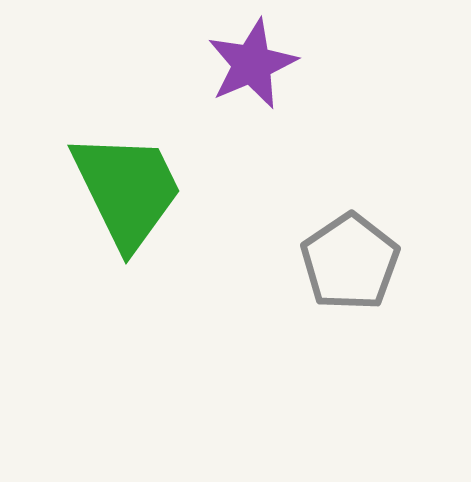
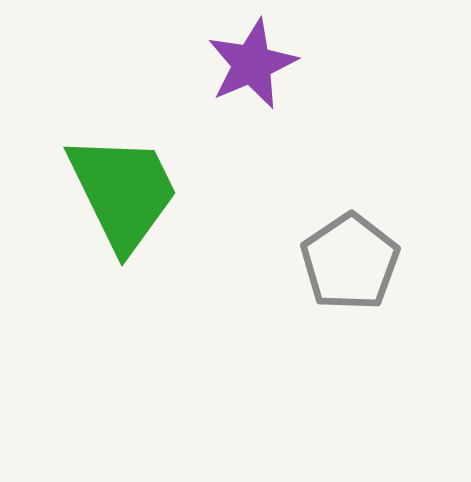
green trapezoid: moved 4 px left, 2 px down
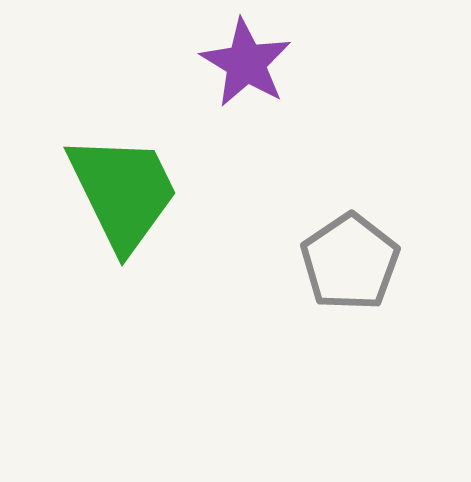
purple star: moved 6 px left, 1 px up; rotated 18 degrees counterclockwise
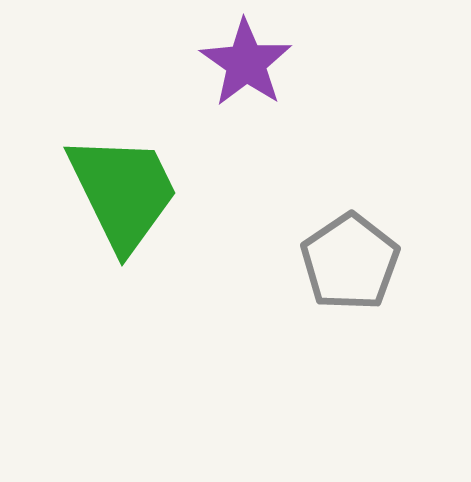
purple star: rotated 4 degrees clockwise
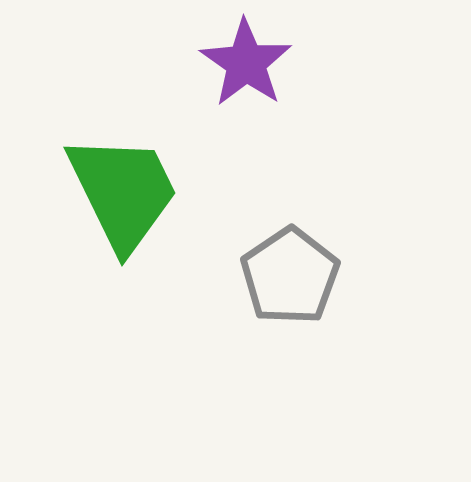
gray pentagon: moved 60 px left, 14 px down
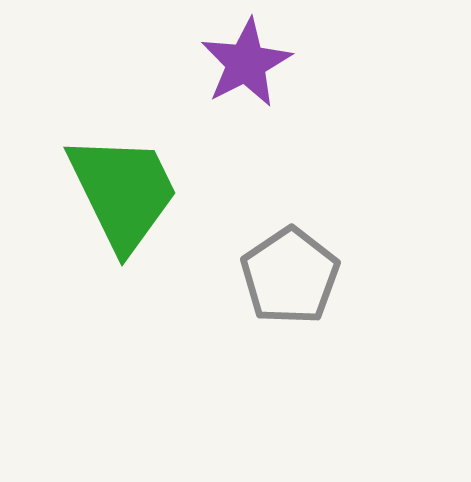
purple star: rotated 10 degrees clockwise
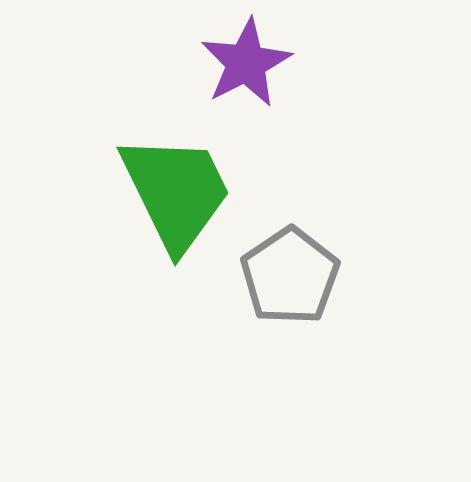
green trapezoid: moved 53 px right
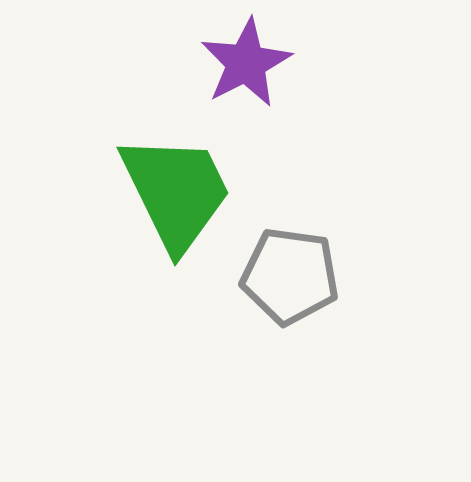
gray pentagon: rotated 30 degrees counterclockwise
